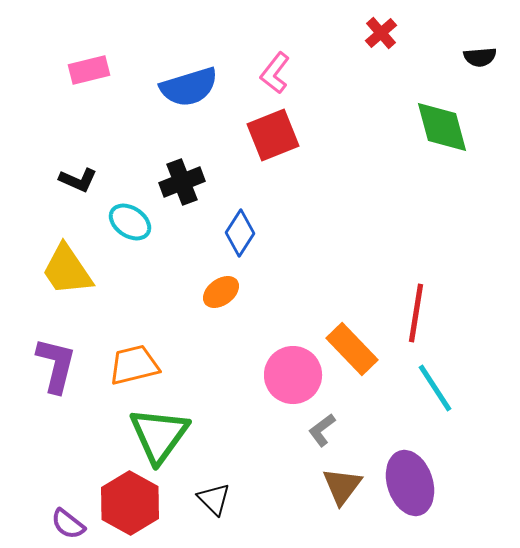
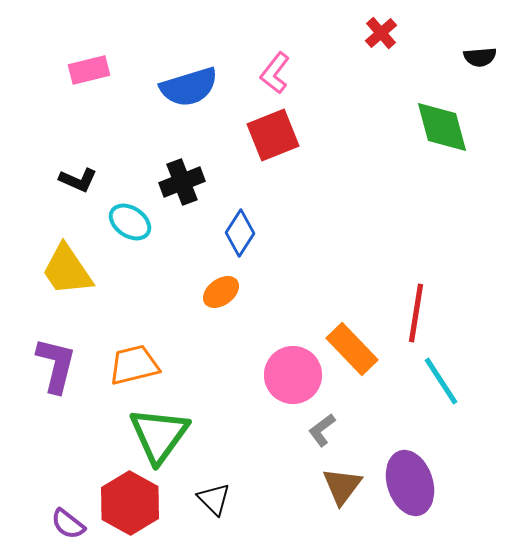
cyan line: moved 6 px right, 7 px up
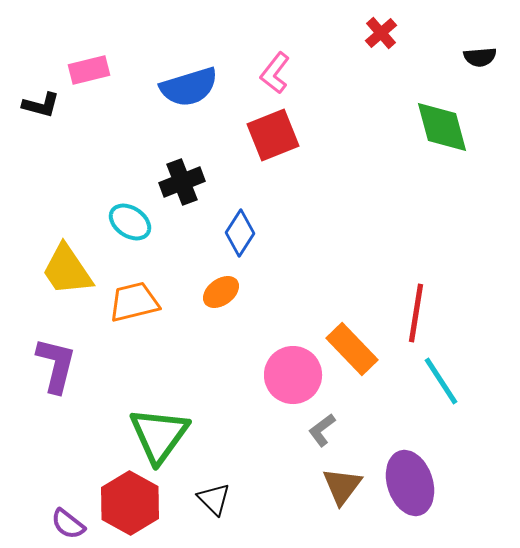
black L-shape: moved 37 px left, 75 px up; rotated 9 degrees counterclockwise
orange trapezoid: moved 63 px up
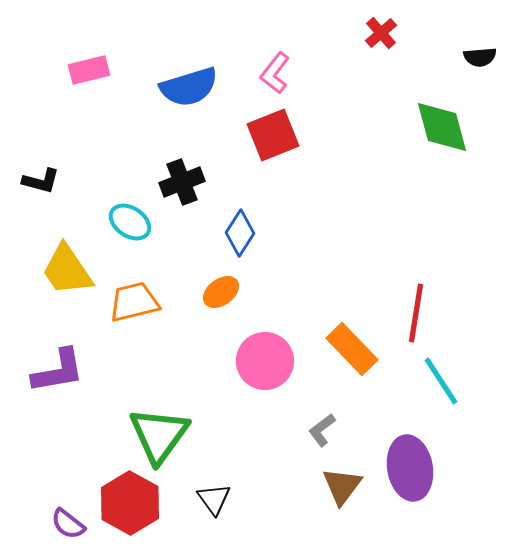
black L-shape: moved 76 px down
purple L-shape: moved 2 px right, 6 px down; rotated 66 degrees clockwise
pink circle: moved 28 px left, 14 px up
purple ellipse: moved 15 px up; rotated 8 degrees clockwise
black triangle: rotated 9 degrees clockwise
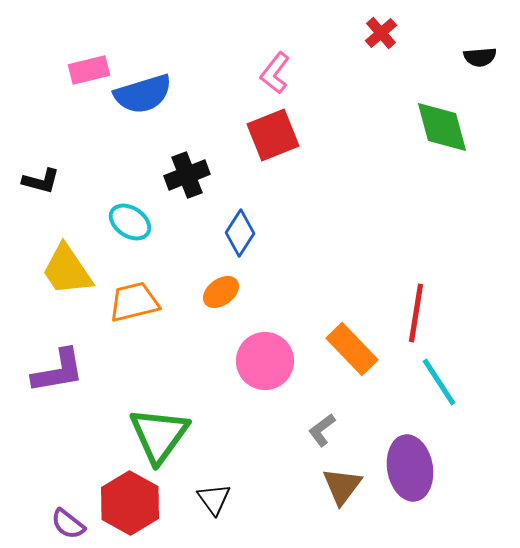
blue semicircle: moved 46 px left, 7 px down
black cross: moved 5 px right, 7 px up
cyan line: moved 2 px left, 1 px down
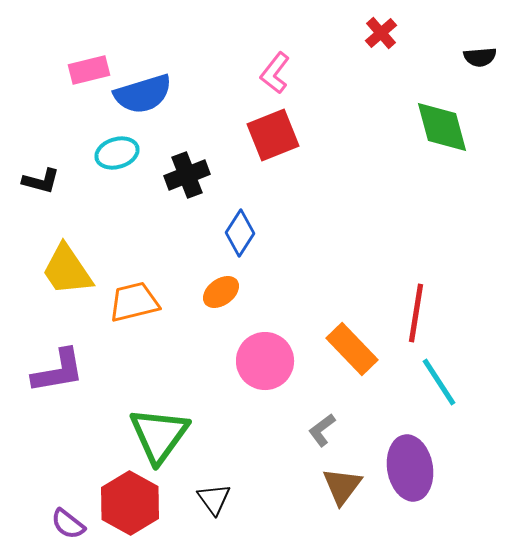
cyan ellipse: moved 13 px left, 69 px up; rotated 51 degrees counterclockwise
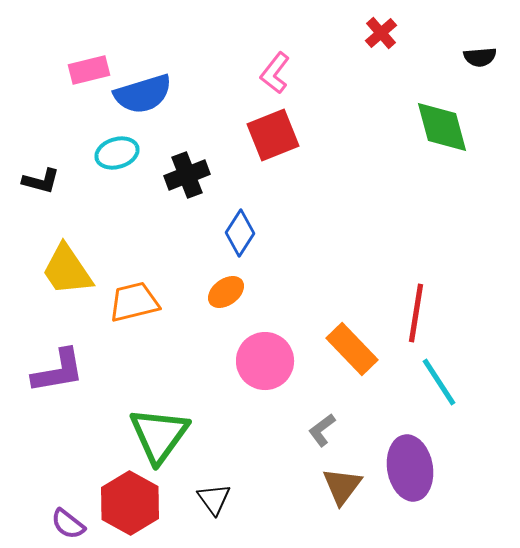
orange ellipse: moved 5 px right
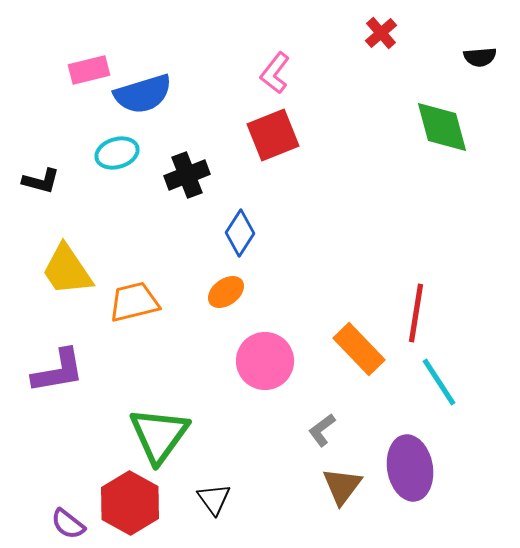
orange rectangle: moved 7 px right
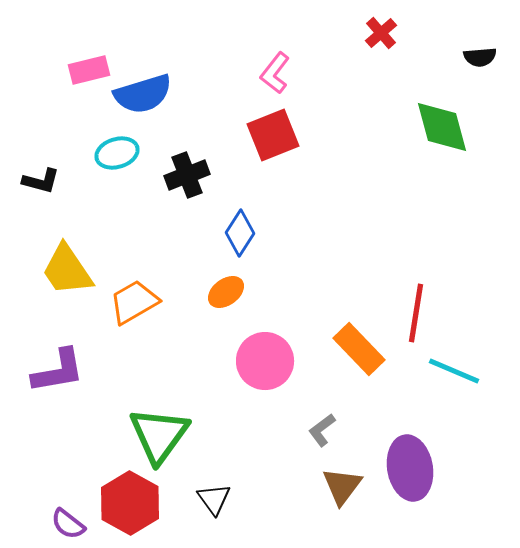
orange trapezoid: rotated 16 degrees counterclockwise
cyan line: moved 15 px right, 11 px up; rotated 34 degrees counterclockwise
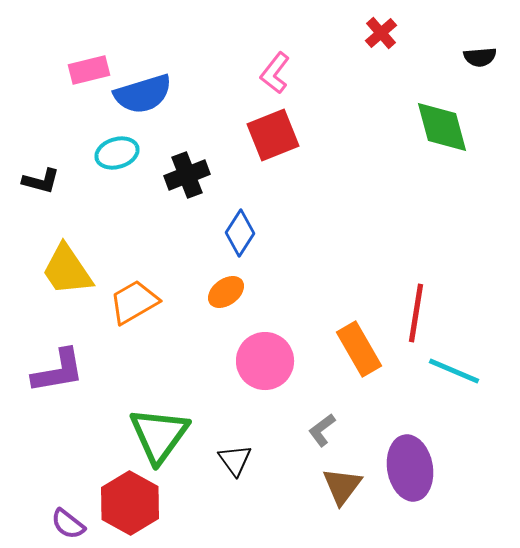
orange rectangle: rotated 14 degrees clockwise
black triangle: moved 21 px right, 39 px up
